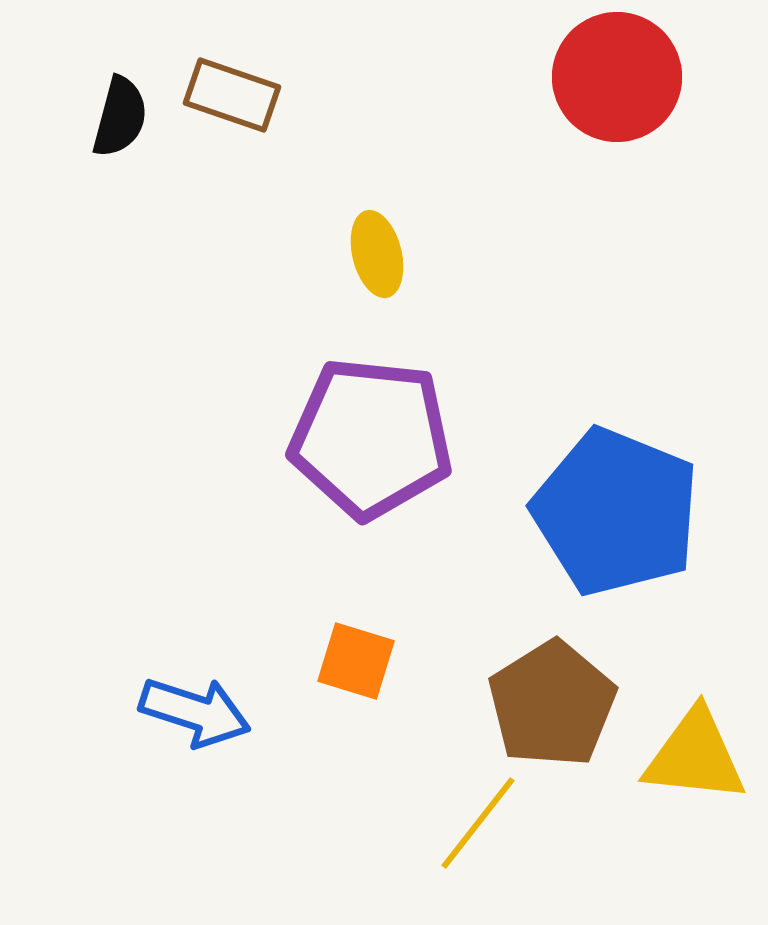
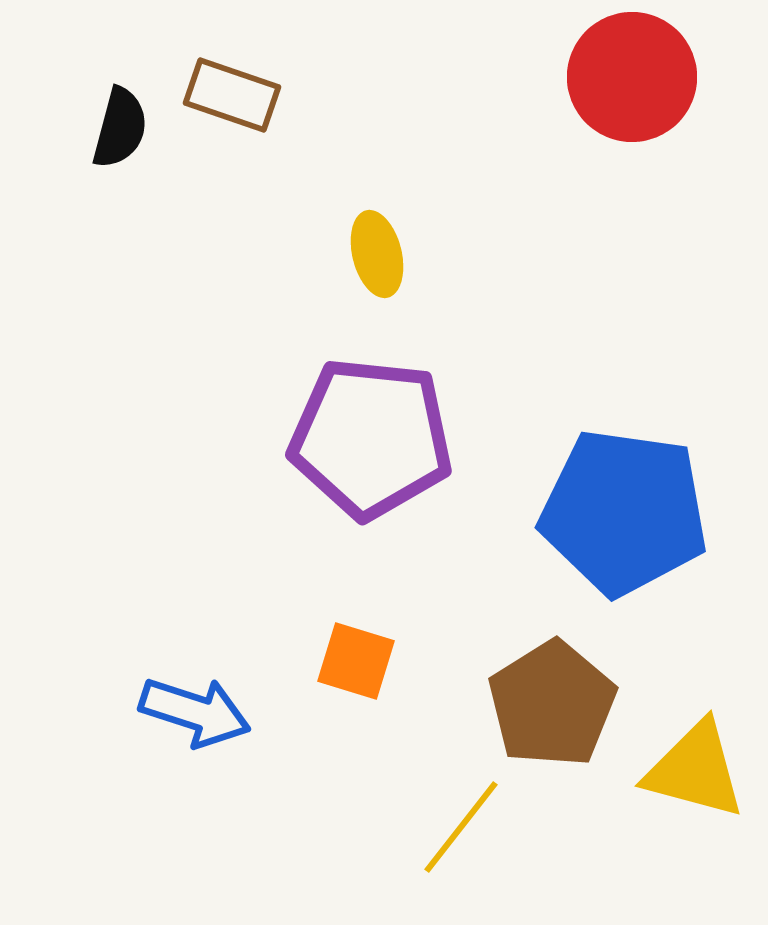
red circle: moved 15 px right
black semicircle: moved 11 px down
blue pentagon: moved 8 px right; rotated 14 degrees counterclockwise
yellow triangle: moved 14 px down; rotated 9 degrees clockwise
yellow line: moved 17 px left, 4 px down
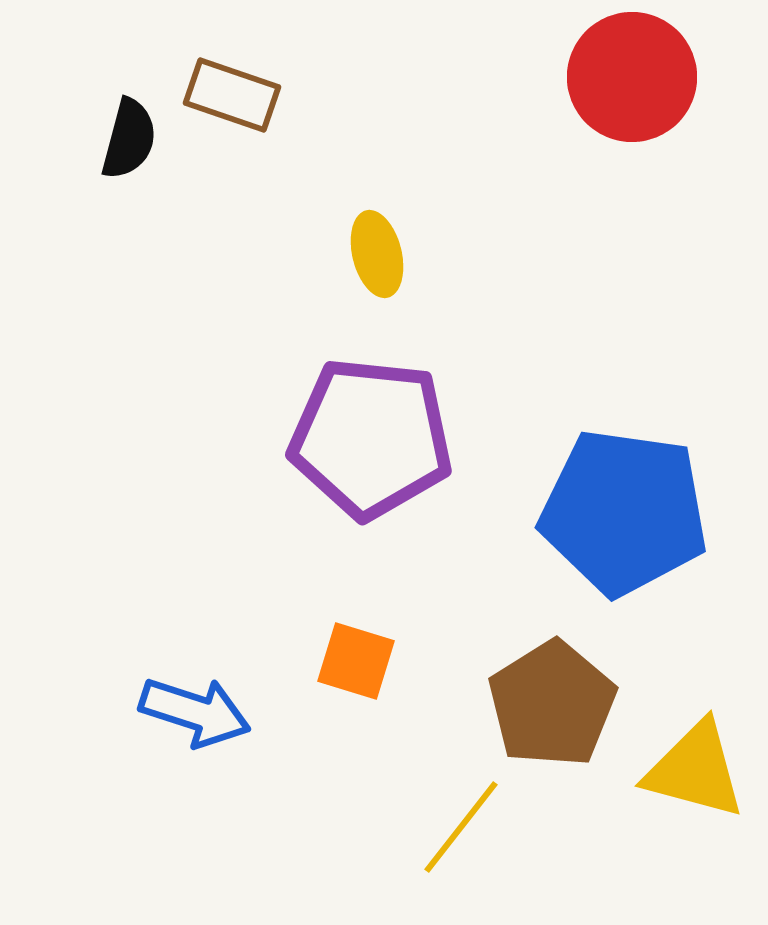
black semicircle: moved 9 px right, 11 px down
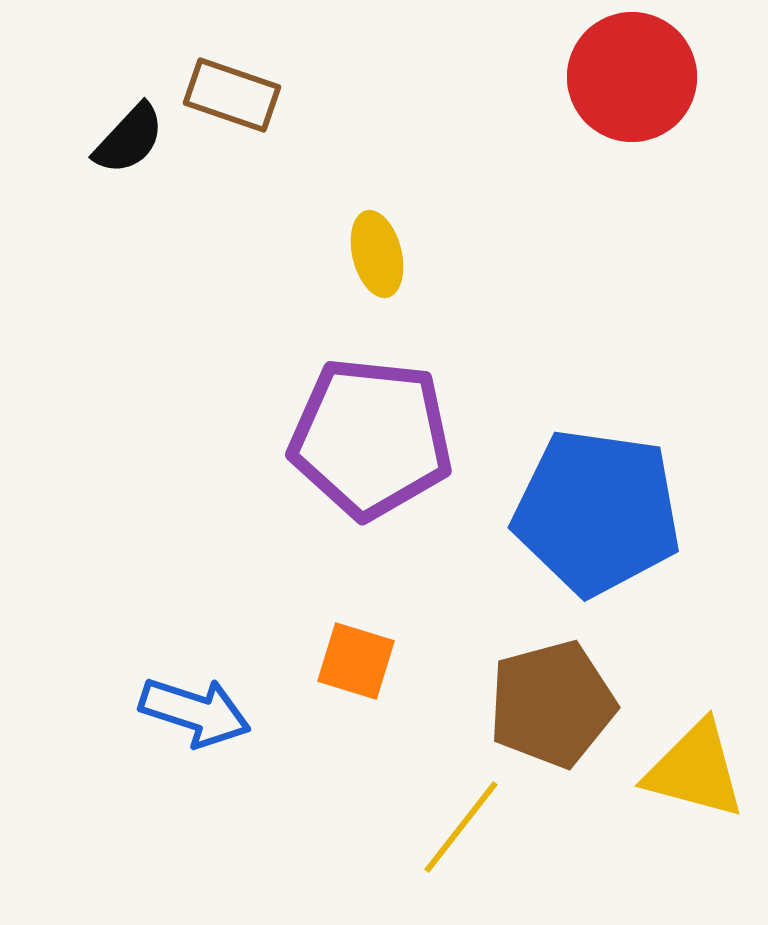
black semicircle: rotated 28 degrees clockwise
blue pentagon: moved 27 px left
brown pentagon: rotated 17 degrees clockwise
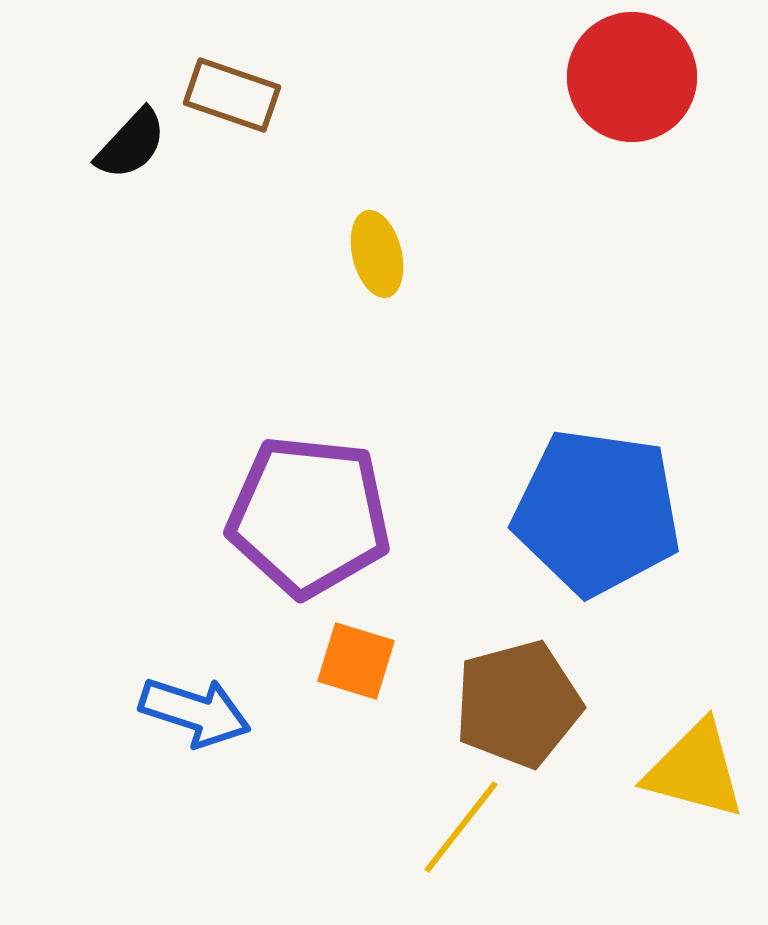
black semicircle: moved 2 px right, 5 px down
purple pentagon: moved 62 px left, 78 px down
brown pentagon: moved 34 px left
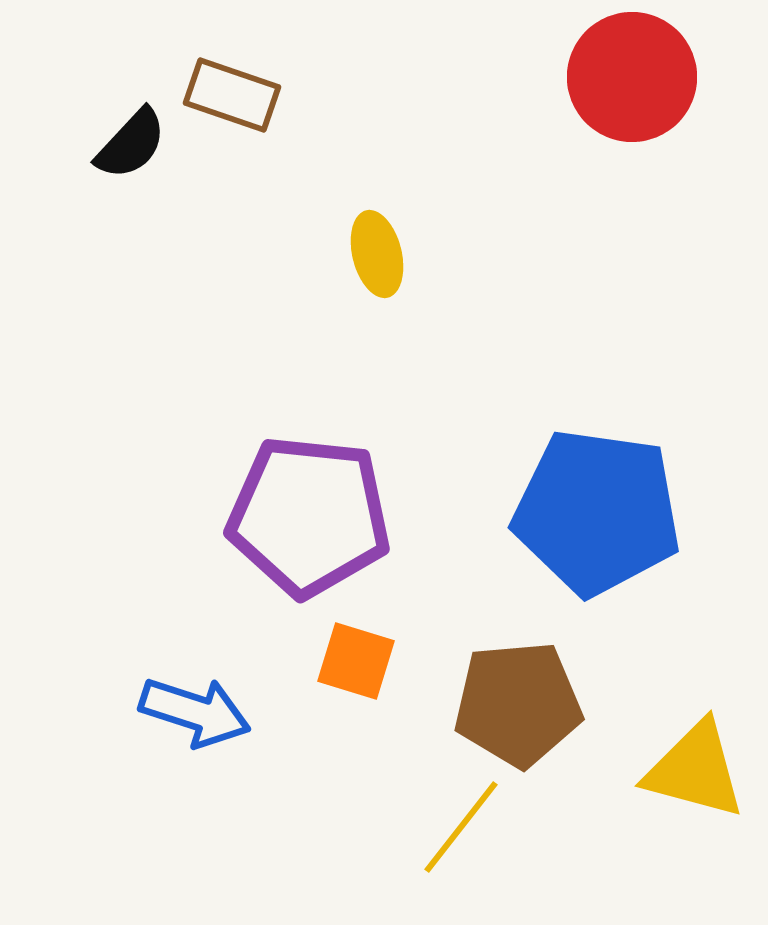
brown pentagon: rotated 10 degrees clockwise
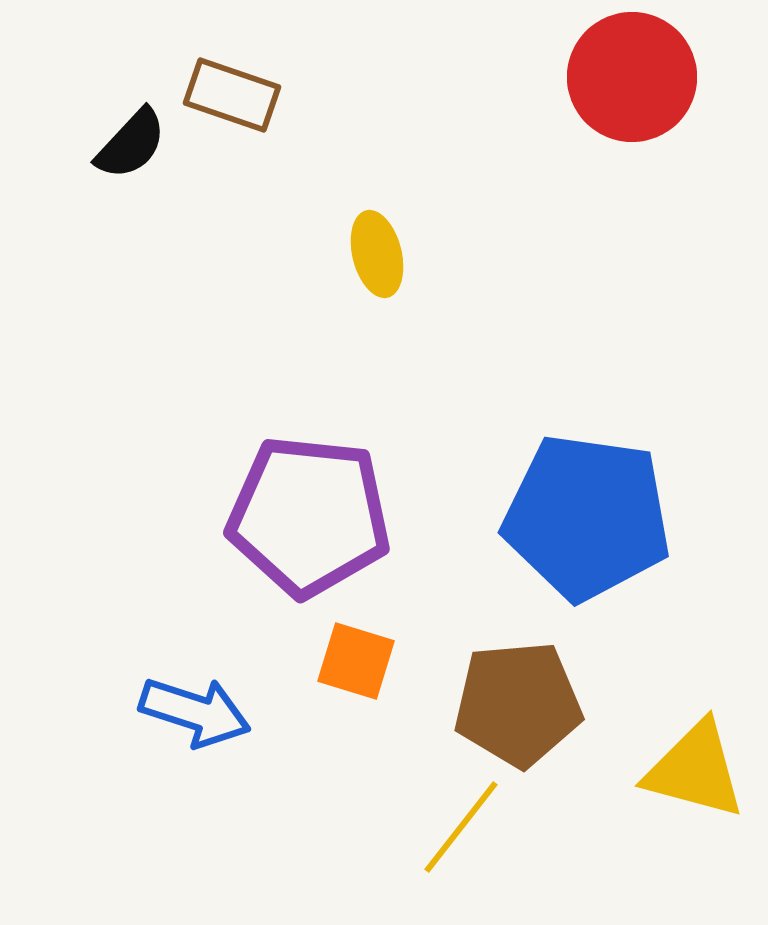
blue pentagon: moved 10 px left, 5 px down
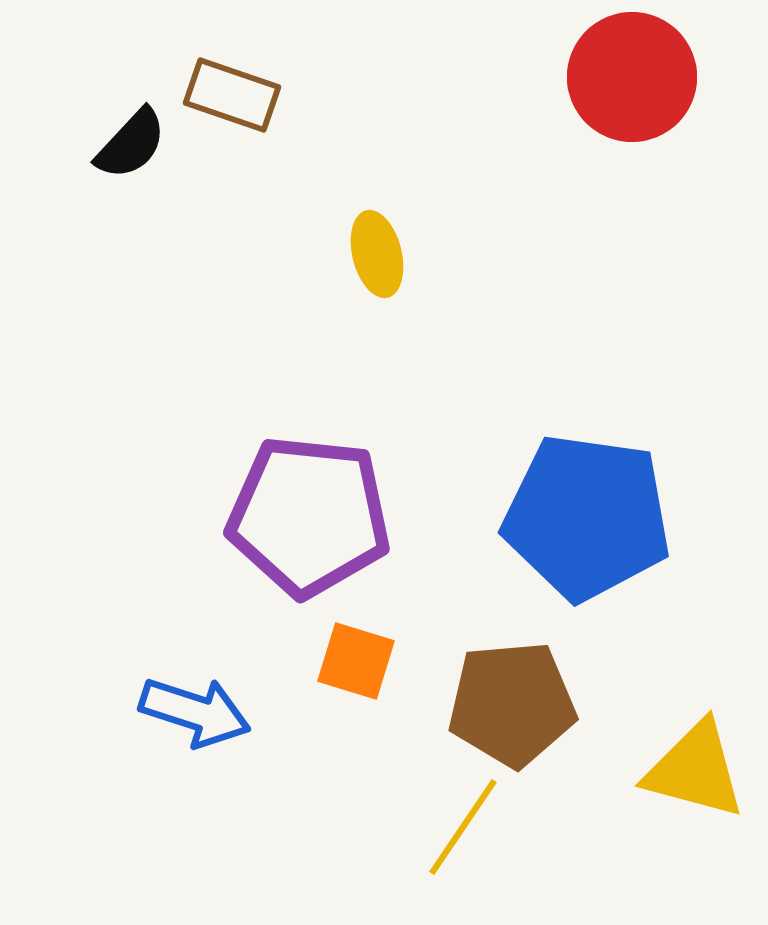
brown pentagon: moved 6 px left
yellow line: moved 2 px right; rotated 4 degrees counterclockwise
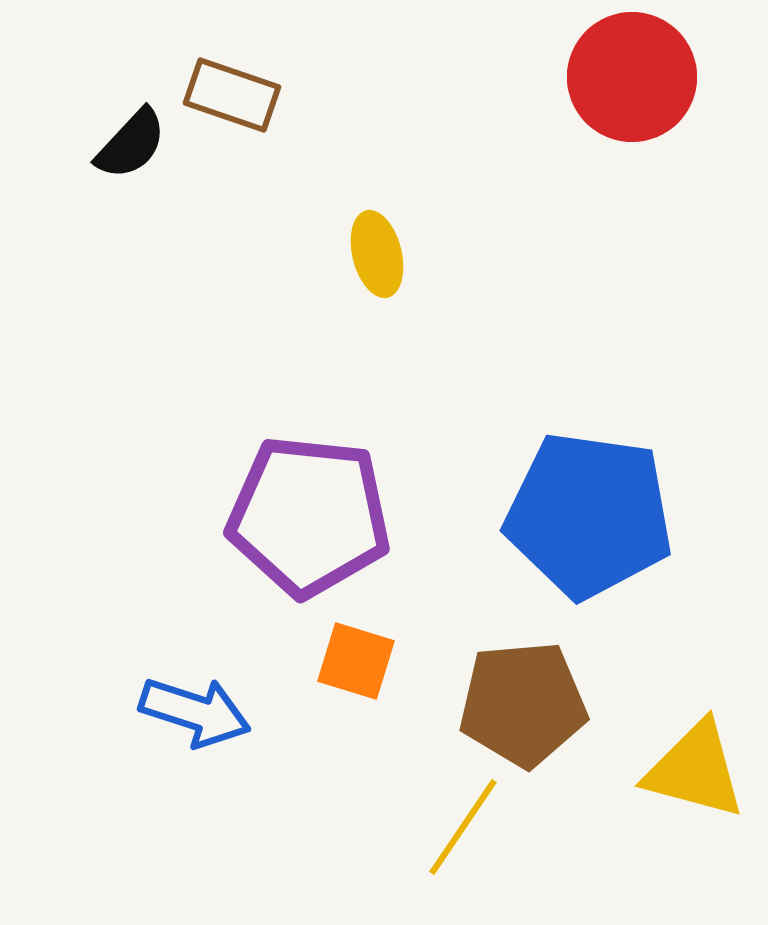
blue pentagon: moved 2 px right, 2 px up
brown pentagon: moved 11 px right
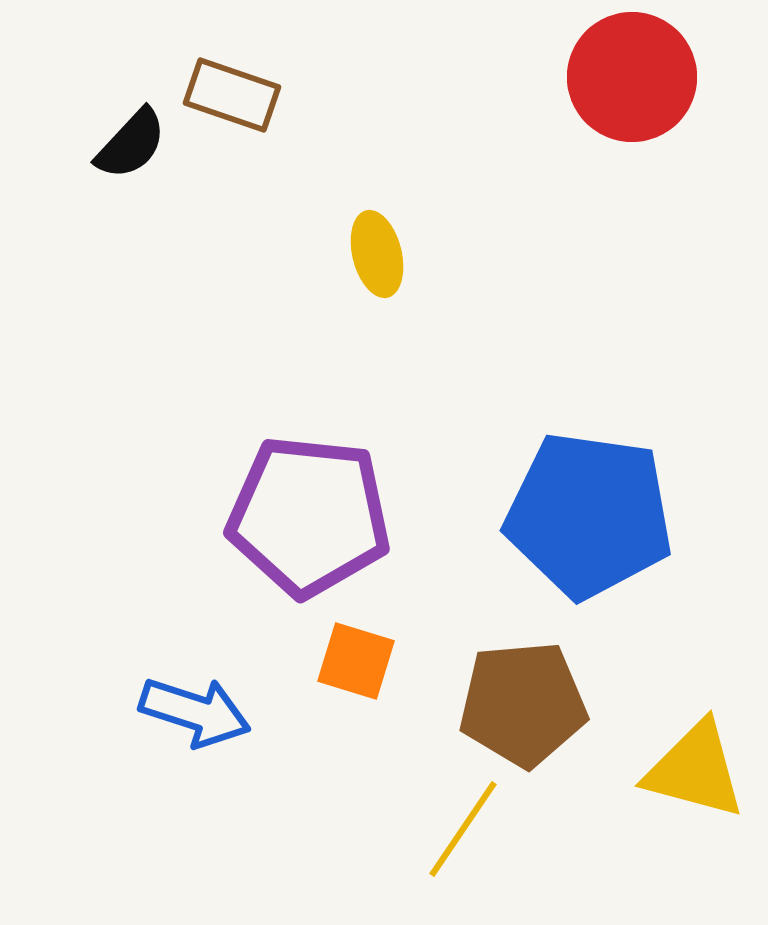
yellow line: moved 2 px down
